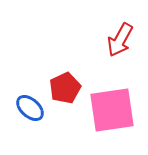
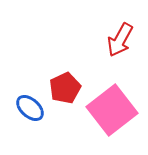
pink square: rotated 30 degrees counterclockwise
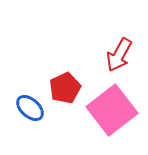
red arrow: moved 1 px left, 15 px down
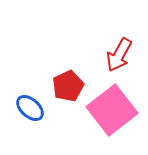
red pentagon: moved 3 px right, 2 px up
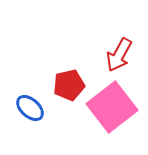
red pentagon: moved 1 px right, 1 px up; rotated 12 degrees clockwise
pink square: moved 3 px up
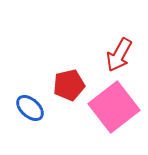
pink square: moved 2 px right
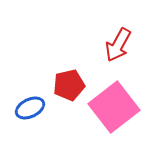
red arrow: moved 1 px left, 10 px up
blue ellipse: rotated 68 degrees counterclockwise
